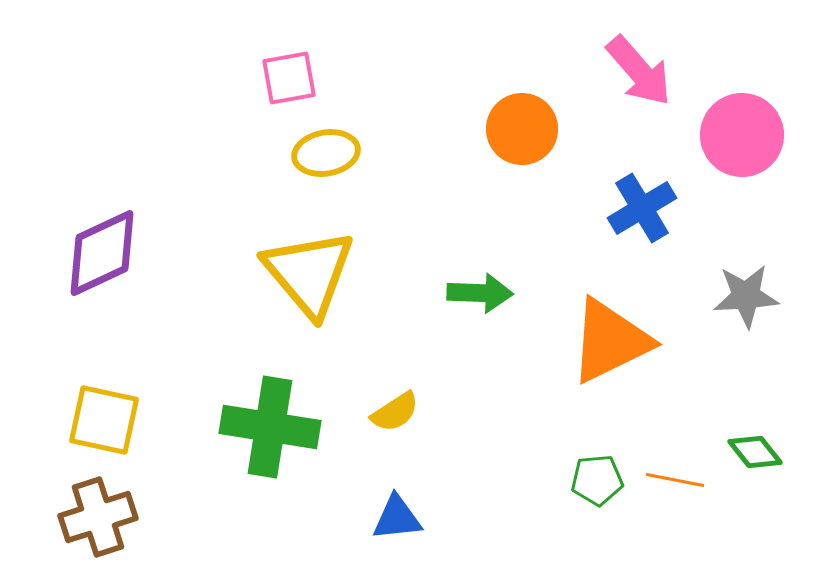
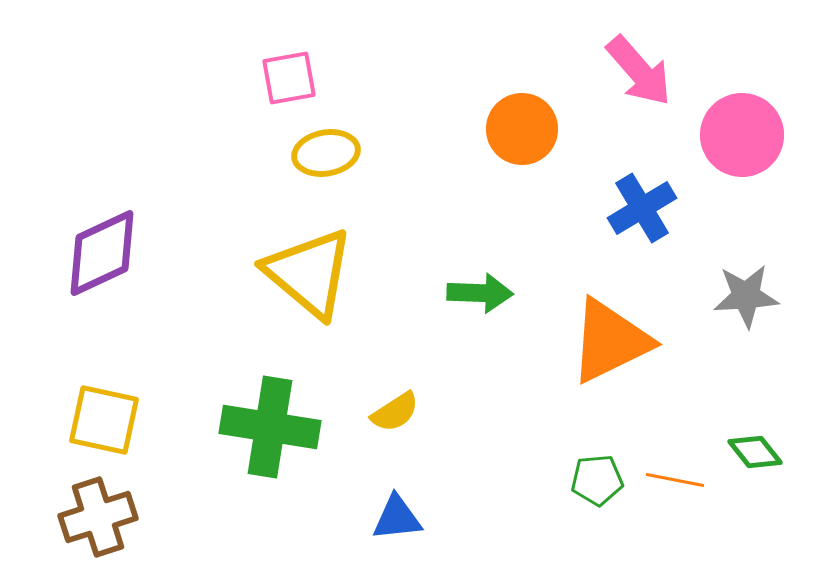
yellow triangle: rotated 10 degrees counterclockwise
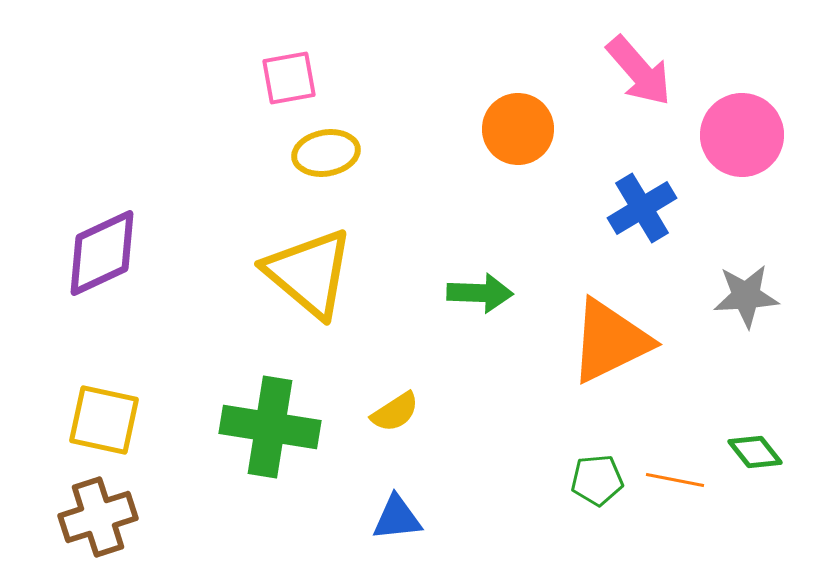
orange circle: moved 4 px left
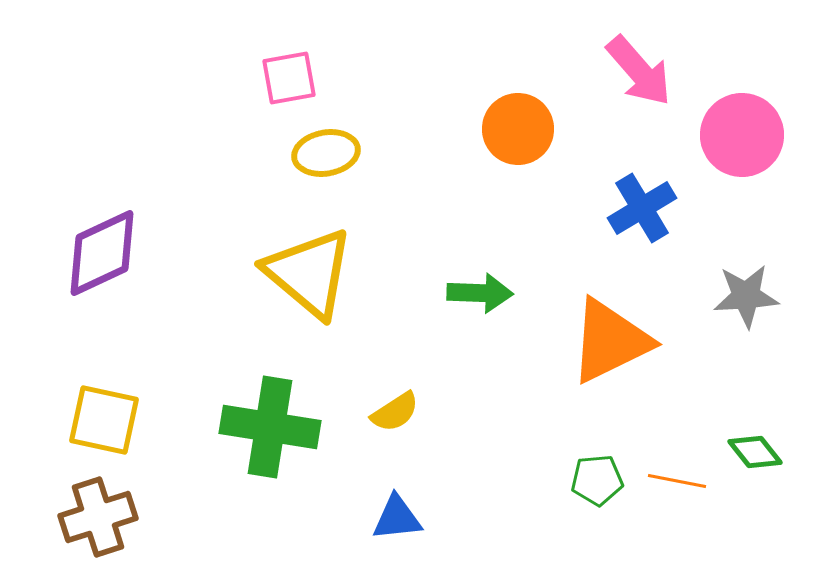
orange line: moved 2 px right, 1 px down
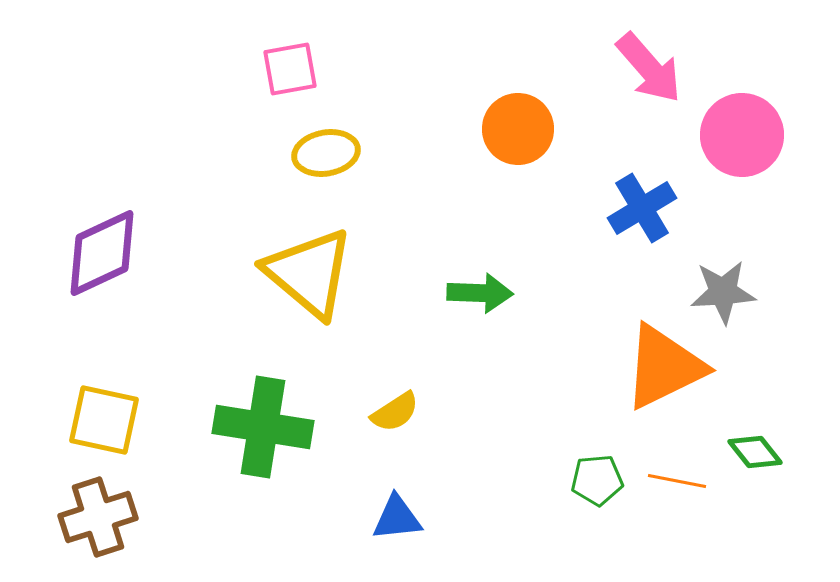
pink arrow: moved 10 px right, 3 px up
pink square: moved 1 px right, 9 px up
gray star: moved 23 px left, 4 px up
orange triangle: moved 54 px right, 26 px down
green cross: moved 7 px left
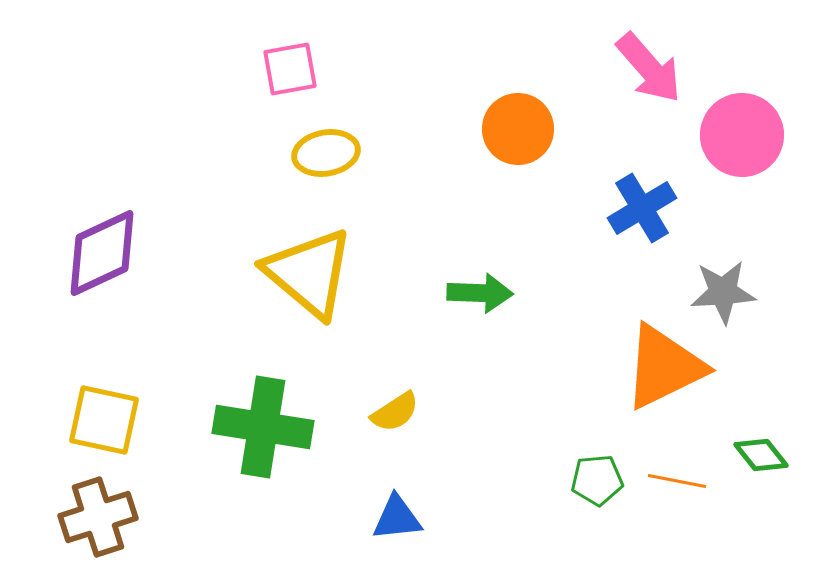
green diamond: moved 6 px right, 3 px down
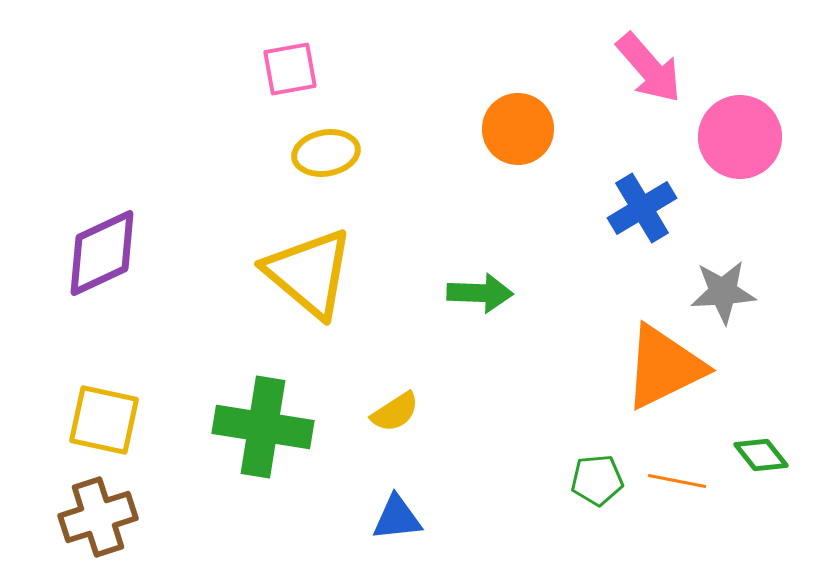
pink circle: moved 2 px left, 2 px down
